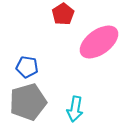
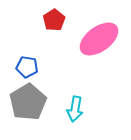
red pentagon: moved 9 px left, 6 px down
pink ellipse: moved 3 px up
gray pentagon: rotated 15 degrees counterclockwise
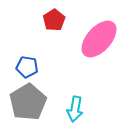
pink ellipse: rotated 12 degrees counterclockwise
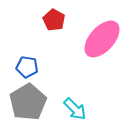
red pentagon: rotated 10 degrees counterclockwise
pink ellipse: moved 3 px right
cyan arrow: rotated 55 degrees counterclockwise
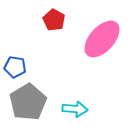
blue pentagon: moved 12 px left
cyan arrow: rotated 40 degrees counterclockwise
